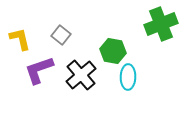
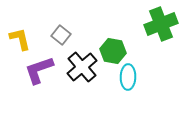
black cross: moved 1 px right, 8 px up
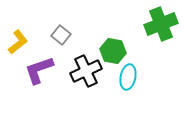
yellow L-shape: moved 2 px left, 3 px down; rotated 65 degrees clockwise
black cross: moved 4 px right, 4 px down; rotated 16 degrees clockwise
cyan ellipse: rotated 10 degrees clockwise
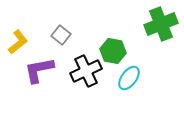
purple L-shape: rotated 8 degrees clockwise
cyan ellipse: moved 1 px right, 1 px down; rotated 25 degrees clockwise
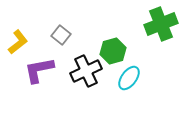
green hexagon: rotated 25 degrees counterclockwise
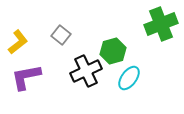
purple L-shape: moved 13 px left, 7 px down
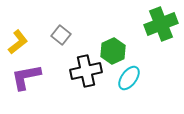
green hexagon: rotated 10 degrees counterclockwise
black cross: rotated 12 degrees clockwise
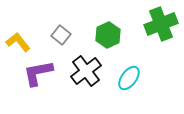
yellow L-shape: rotated 90 degrees counterclockwise
green hexagon: moved 5 px left, 16 px up
black cross: rotated 24 degrees counterclockwise
purple L-shape: moved 12 px right, 4 px up
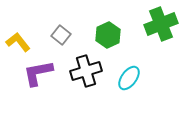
black cross: rotated 20 degrees clockwise
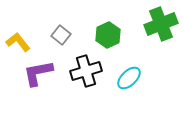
cyan ellipse: rotated 10 degrees clockwise
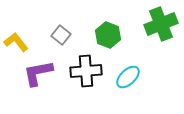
green hexagon: rotated 15 degrees counterclockwise
yellow L-shape: moved 2 px left
black cross: rotated 12 degrees clockwise
cyan ellipse: moved 1 px left, 1 px up
